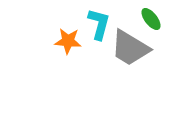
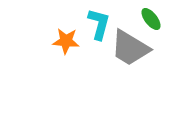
orange star: moved 2 px left
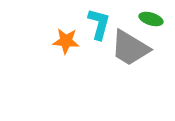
green ellipse: rotated 35 degrees counterclockwise
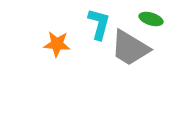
orange star: moved 9 px left, 3 px down
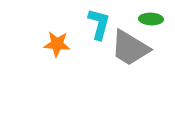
green ellipse: rotated 15 degrees counterclockwise
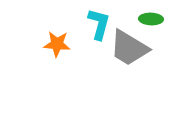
gray trapezoid: moved 1 px left
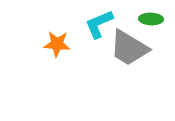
cyan L-shape: rotated 128 degrees counterclockwise
